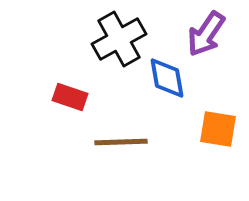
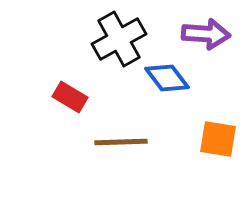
purple arrow: rotated 120 degrees counterclockwise
blue diamond: rotated 27 degrees counterclockwise
red rectangle: rotated 12 degrees clockwise
orange square: moved 10 px down
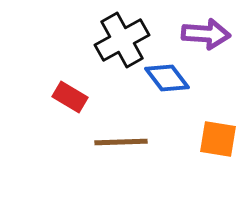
black cross: moved 3 px right, 1 px down
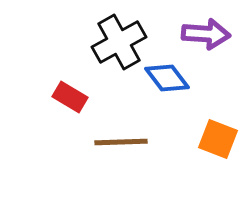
black cross: moved 3 px left, 2 px down
orange square: rotated 12 degrees clockwise
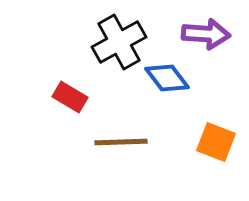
orange square: moved 2 px left, 3 px down
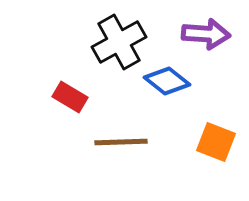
blue diamond: moved 3 px down; rotated 15 degrees counterclockwise
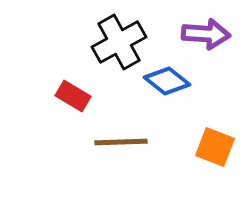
red rectangle: moved 3 px right, 1 px up
orange square: moved 1 px left, 5 px down
